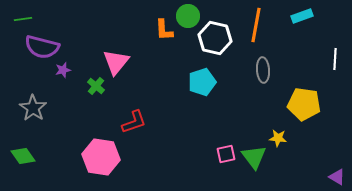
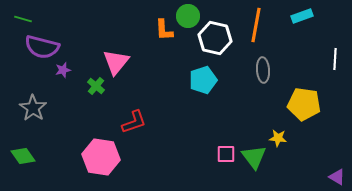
green line: rotated 24 degrees clockwise
cyan pentagon: moved 1 px right, 2 px up
pink square: rotated 12 degrees clockwise
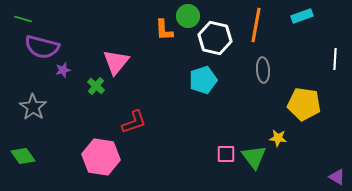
gray star: moved 1 px up
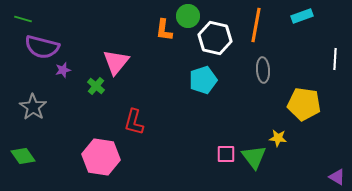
orange L-shape: rotated 10 degrees clockwise
red L-shape: rotated 124 degrees clockwise
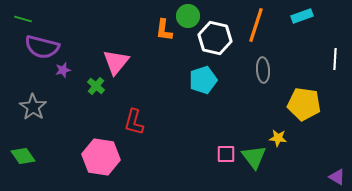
orange line: rotated 8 degrees clockwise
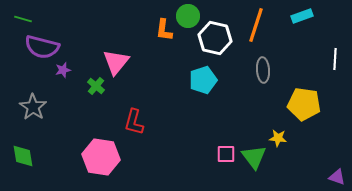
green diamond: rotated 25 degrees clockwise
purple triangle: rotated 12 degrees counterclockwise
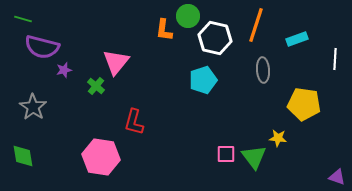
cyan rectangle: moved 5 px left, 23 px down
purple star: moved 1 px right
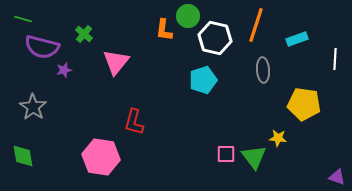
green cross: moved 12 px left, 52 px up
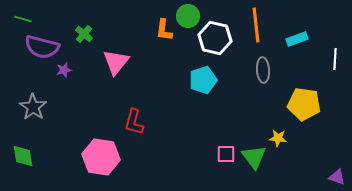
orange line: rotated 24 degrees counterclockwise
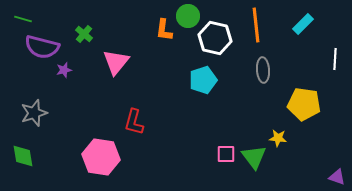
cyan rectangle: moved 6 px right, 15 px up; rotated 25 degrees counterclockwise
gray star: moved 1 px right, 6 px down; rotated 20 degrees clockwise
